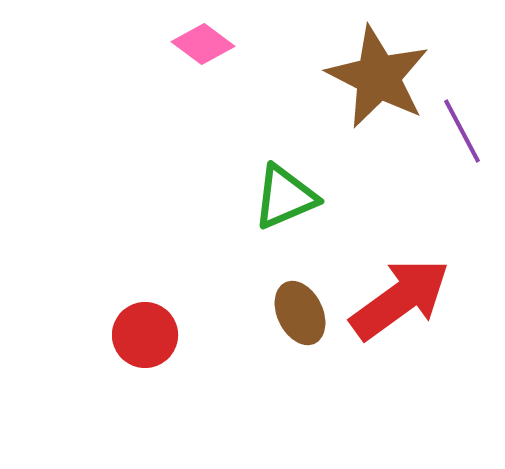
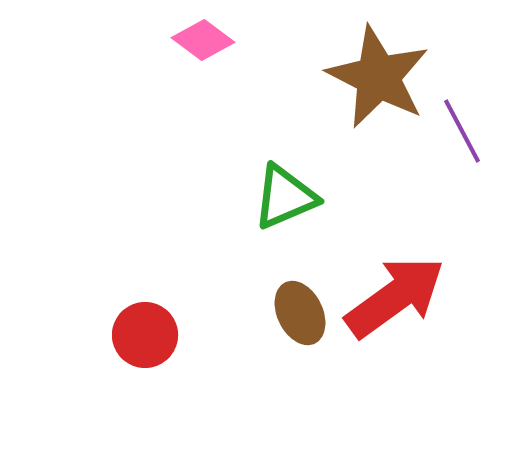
pink diamond: moved 4 px up
red arrow: moved 5 px left, 2 px up
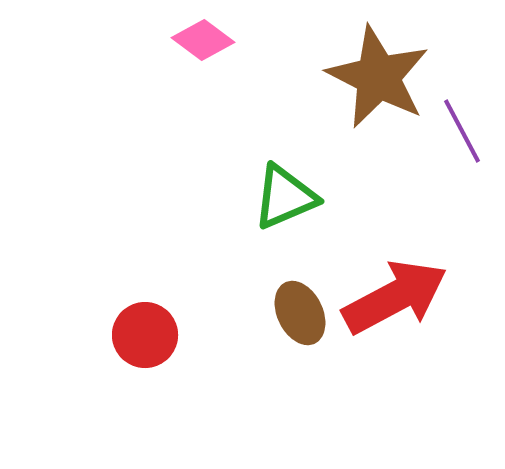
red arrow: rotated 8 degrees clockwise
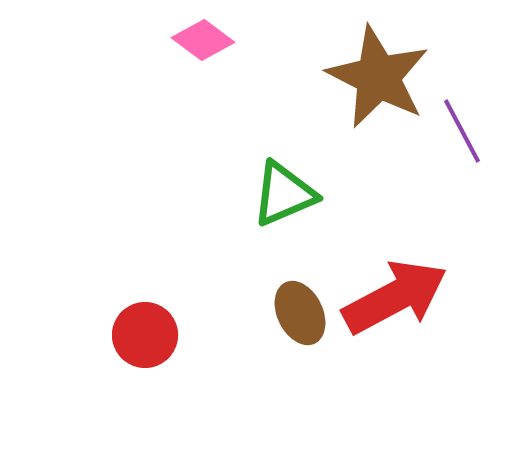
green triangle: moved 1 px left, 3 px up
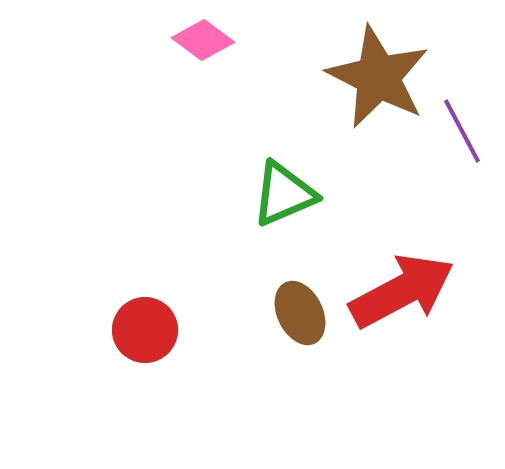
red arrow: moved 7 px right, 6 px up
red circle: moved 5 px up
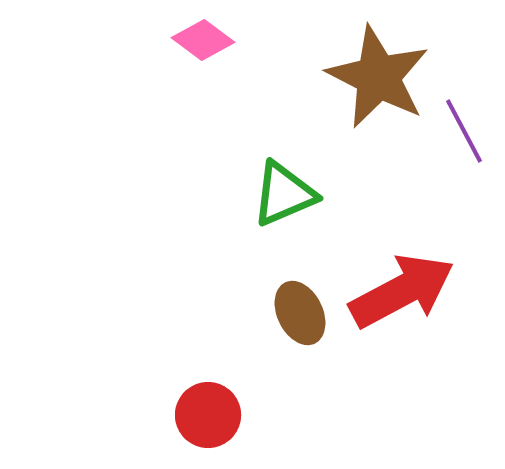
purple line: moved 2 px right
red circle: moved 63 px right, 85 px down
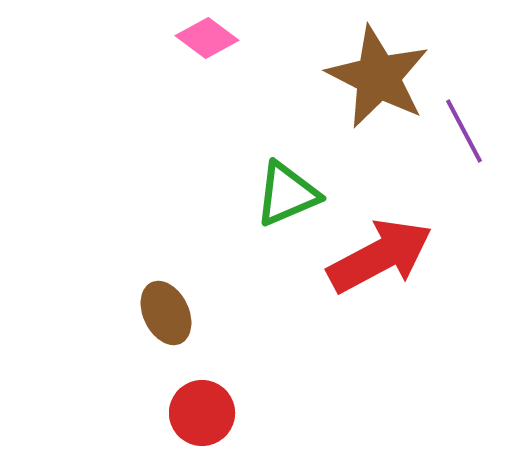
pink diamond: moved 4 px right, 2 px up
green triangle: moved 3 px right
red arrow: moved 22 px left, 35 px up
brown ellipse: moved 134 px left
red circle: moved 6 px left, 2 px up
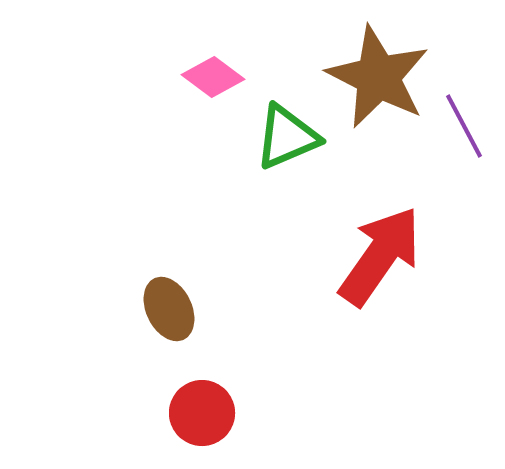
pink diamond: moved 6 px right, 39 px down
purple line: moved 5 px up
green triangle: moved 57 px up
red arrow: rotated 27 degrees counterclockwise
brown ellipse: moved 3 px right, 4 px up
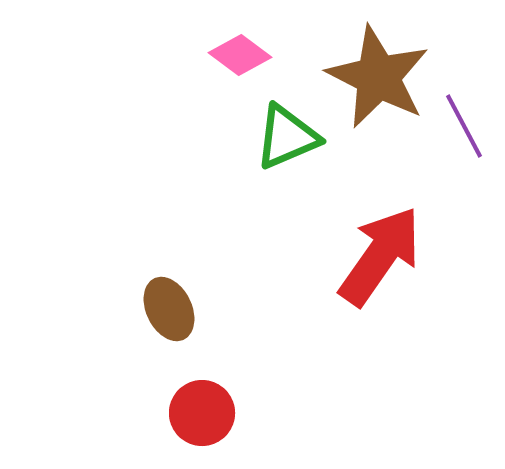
pink diamond: moved 27 px right, 22 px up
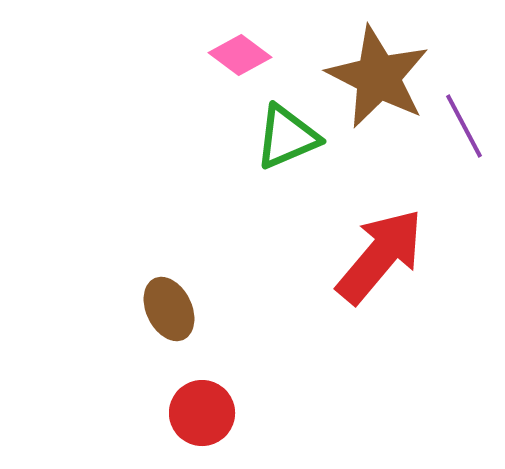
red arrow: rotated 5 degrees clockwise
